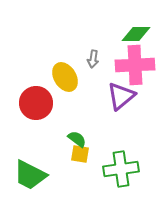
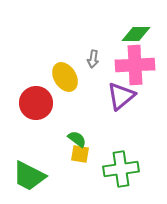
green trapezoid: moved 1 px left, 1 px down
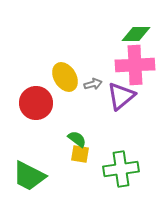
gray arrow: moved 25 px down; rotated 114 degrees counterclockwise
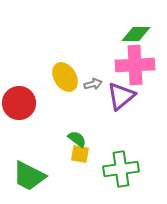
red circle: moved 17 px left
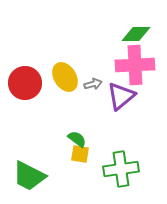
red circle: moved 6 px right, 20 px up
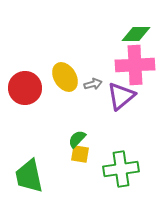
red circle: moved 5 px down
green semicircle: rotated 84 degrees counterclockwise
green trapezoid: rotated 51 degrees clockwise
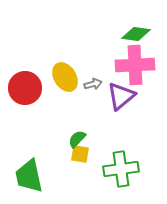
green diamond: rotated 8 degrees clockwise
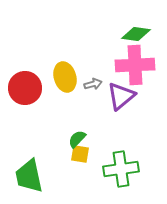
yellow ellipse: rotated 16 degrees clockwise
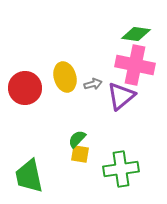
pink cross: rotated 15 degrees clockwise
